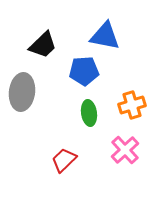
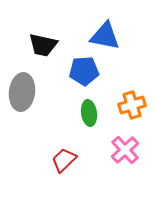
black trapezoid: rotated 56 degrees clockwise
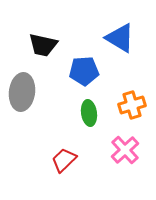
blue triangle: moved 15 px right, 2 px down; rotated 20 degrees clockwise
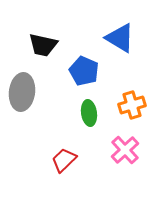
blue pentagon: rotated 28 degrees clockwise
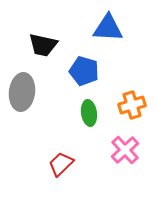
blue triangle: moved 12 px left, 10 px up; rotated 28 degrees counterclockwise
blue pentagon: rotated 8 degrees counterclockwise
red trapezoid: moved 3 px left, 4 px down
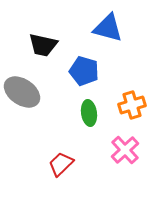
blue triangle: rotated 12 degrees clockwise
gray ellipse: rotated 63 degrees counterclockwise
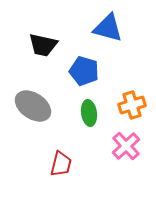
gray ellipse: moved 11 px right, 14 px down
pink cross: moved 1 px right, 4 px up
red trapezoid: rotated 148 degrees clockwise
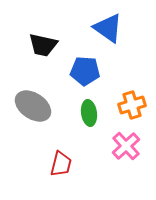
blue triangle: rotated 20 degrees clockwise
blue pentagon: moved 1 px right; rotated 12 degrees counterclockwise
